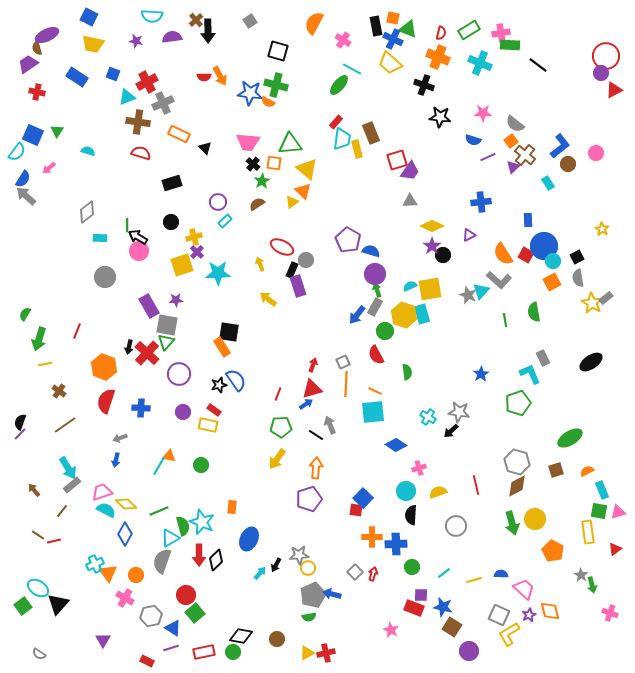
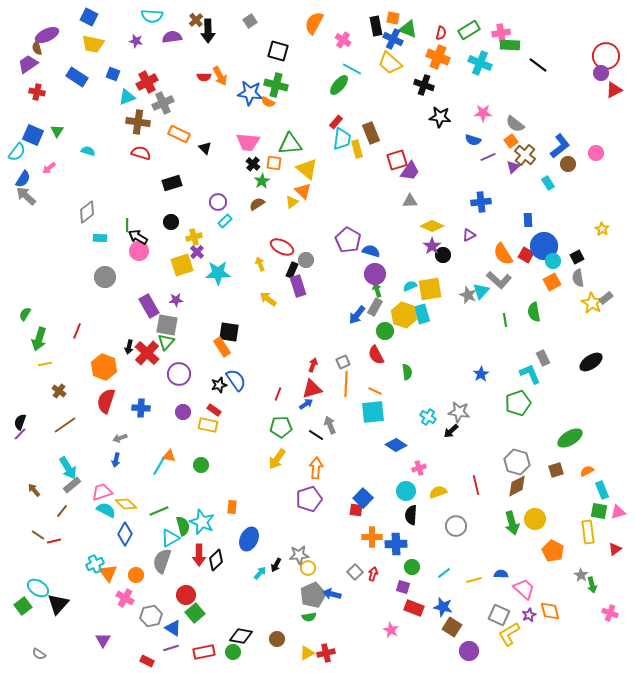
purple square at (421, 595): moved 18 px left, 8 px up; rotated 16 degrees clockwise
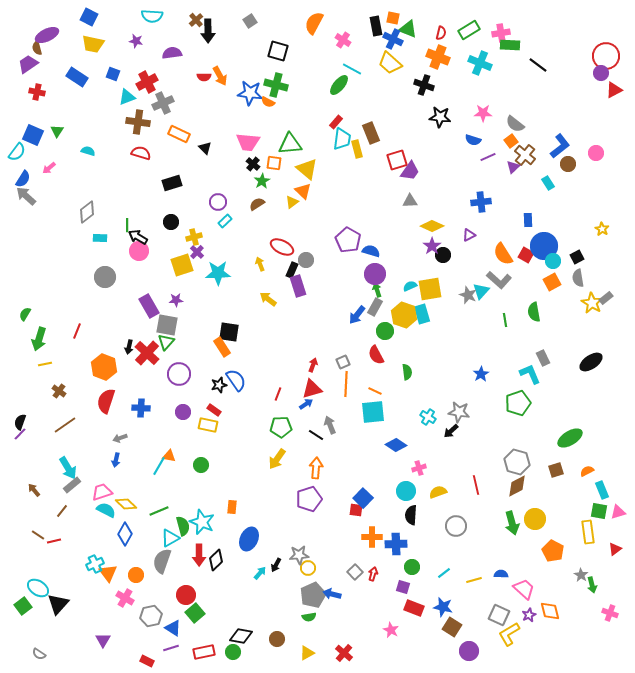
purple semicircle at (172, 37): moved 16 px down
red cross at (326, 653): moved 18 px right; rotated 36 degrees counterclockwise
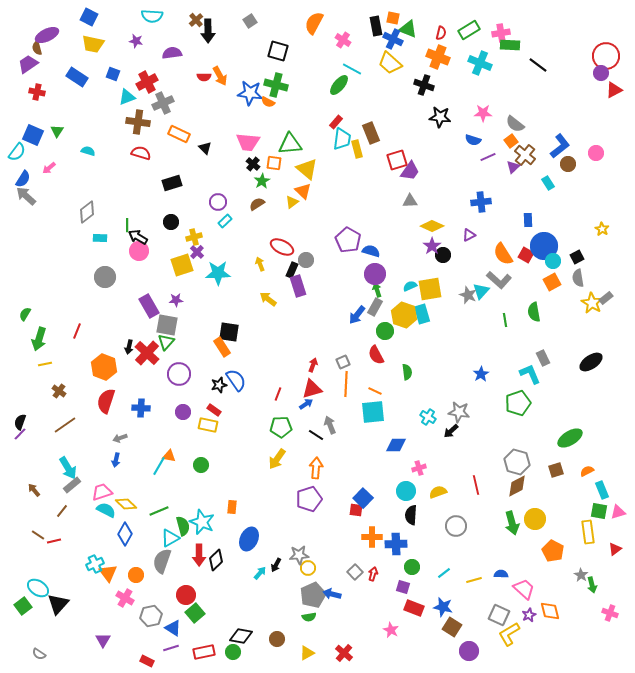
blue diamond at (396, 445): rotated 35 degrees counterclockwise
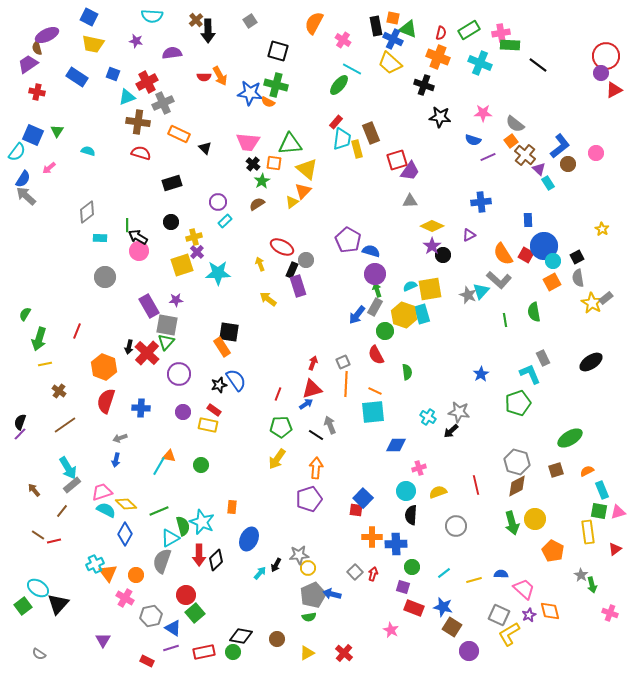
purple triangle at (513, 167): moved 26 px right, 2 px down; rotated 32 degrees counterclockwise
orange triangle at (303, 191): rotated 30 degrees clockwise
red arrow at (313, 365): moved 2 px up
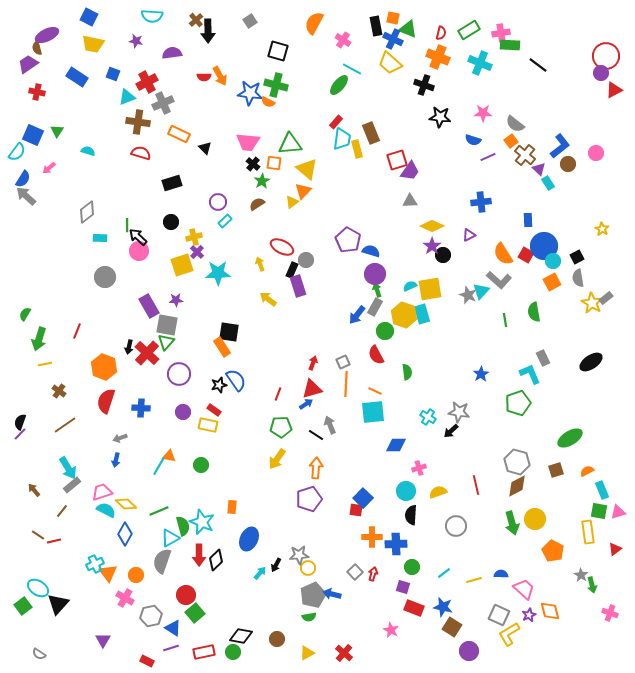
black arrow at (138, 237): rotated 12 degrees clockwise
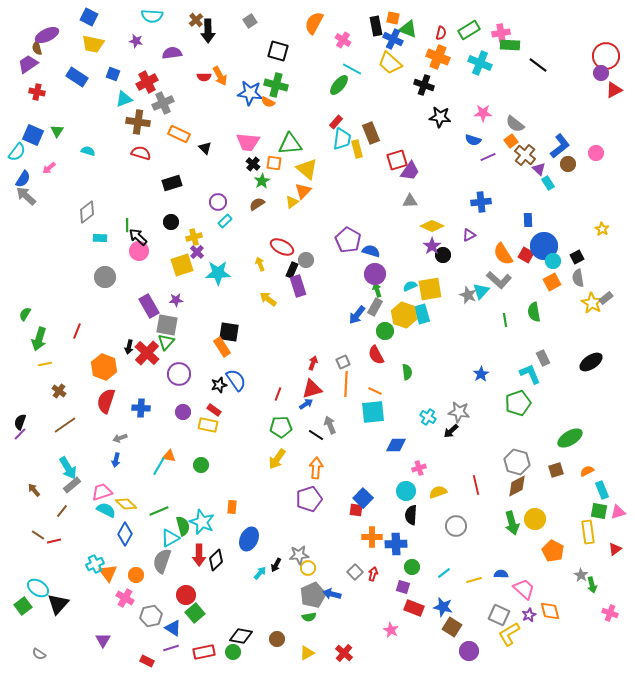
cyan triangle at (127, 97): moved 3 px left, 2 px down
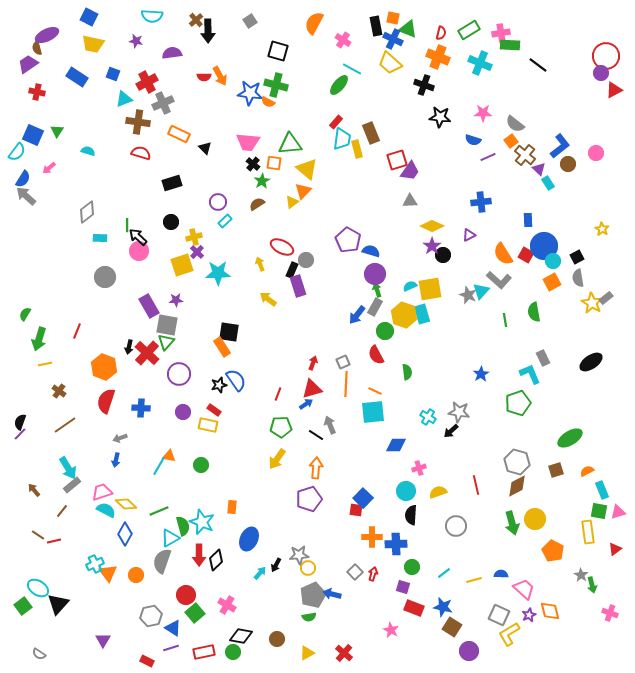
pink cross at (125, 598): moved 102 px right, 7 px down
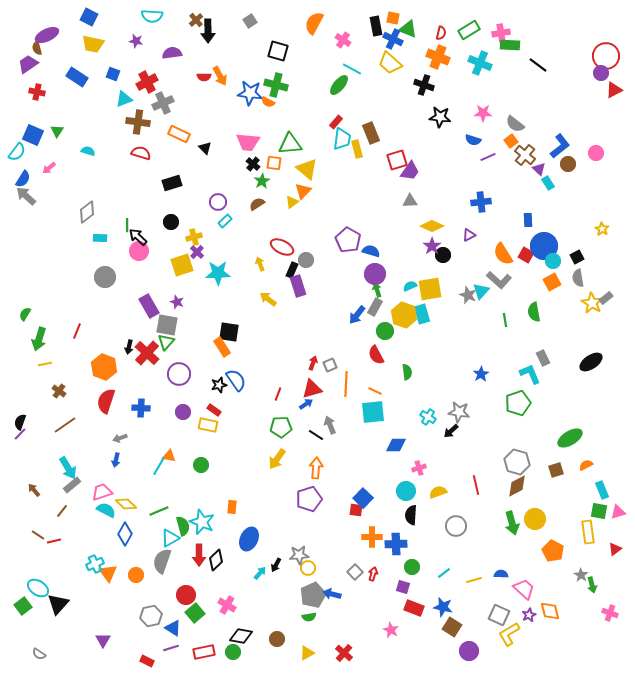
purple star at (176, 300): moved 1 px right, 2 px down; rotated 24 degrees clockwise
gray square at (343, 362): moved 13 px left, 3 px down
orange semicircle at (587, 471): moved 1 px left, 6 px up
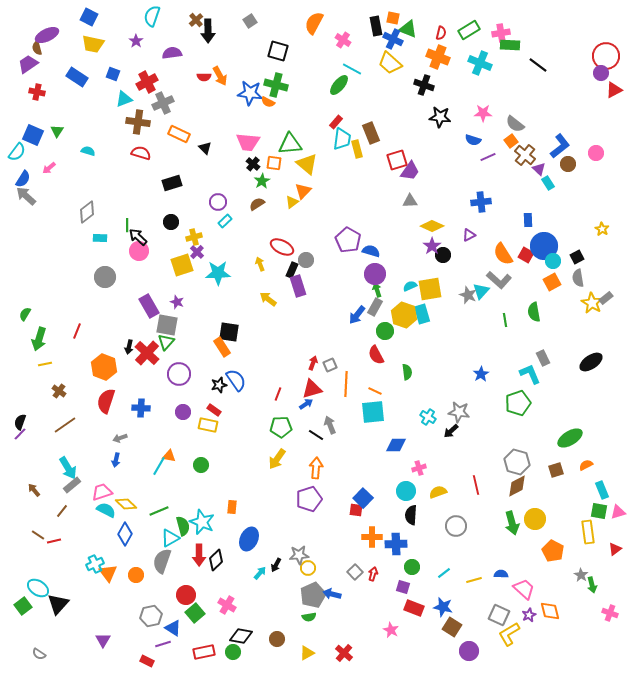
cyan semicircle at (152, 16): rotated 105 degrees clockwise
purple star at (136, 41): rotated 24 degrees clockwise
yellow triangle at (307, 169): moved 5 px up
purple line at (171, 648): moved 8 px left, 4 px up
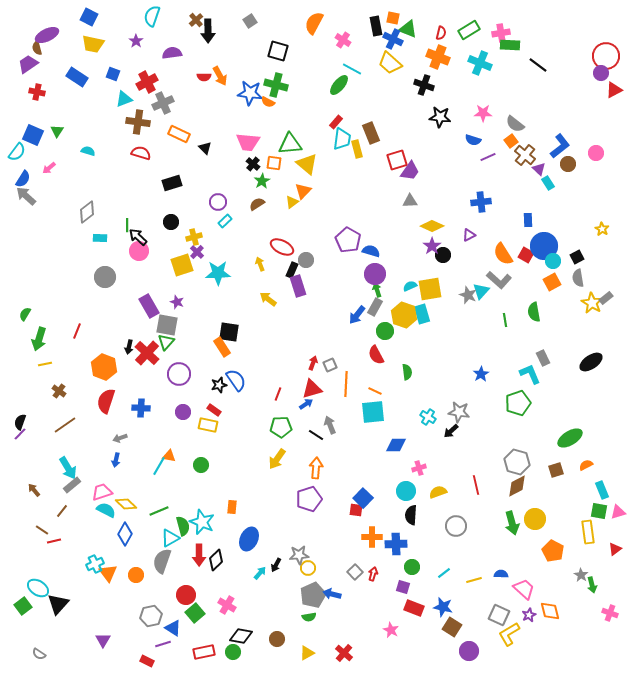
brown line at (38, 535): moved 4 px right, 5 px up
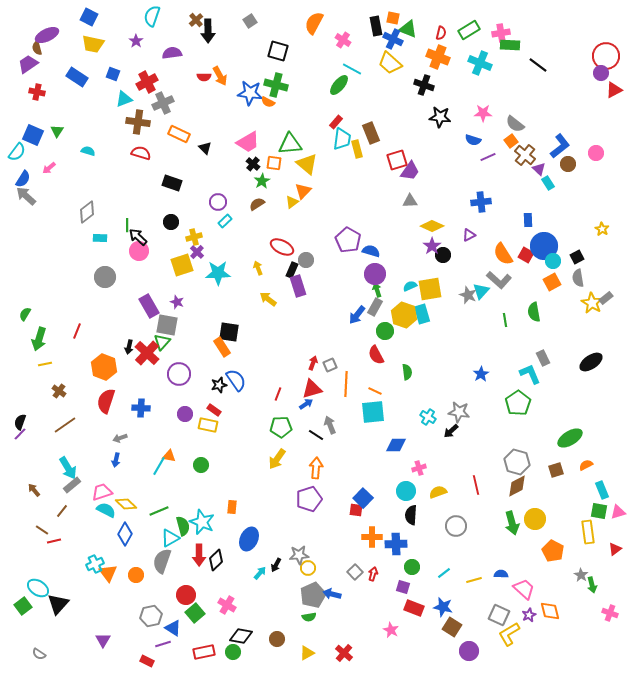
pink trapezoid at (248, 142): rotated 35 degrees counterclockwise
black rectangle at (172, 183): rotated 36 degrees clockwise
yellow arrow at (260, 264): moved 2 px left, 4 px down
green triangle at (166, 342): moved 4 px left
green pentagon at (518, 403): rotated 15 degrees counterclockwise
purple circle at (183, 412): moved 2 px right, 2 px down
